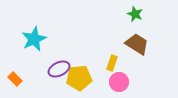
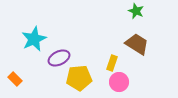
green star: moved 1 px right, 3 px up
purple ellipse: moved 11 px up
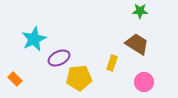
green star: moved 4 px right; rotated 21 degrees counterclockwise
pink circle: moved 25 px right
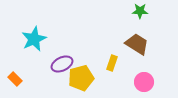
purple ellipse: moved 3 px right, 6 px down
yellow pentagon: moved 2 px right; rotated 10 degrees counterclockwise
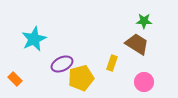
green star: moved 4 px right, 10 px down
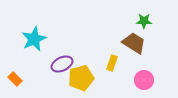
brown trapezoid: moved 3 px left, 1 px up
pink circle: moved 2 px up
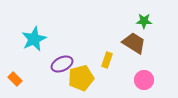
yellow rectangle: moved 5 px left, 3 px up
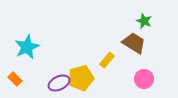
green star: rotated 21 degrees clockwise
cyan star: moved 7 px left, 8 px down
yellow rectangle: rotated 21 degrees clockwise
purple ellipse: moved 3 px left, 19 px down
pink circle: moved 1 px up
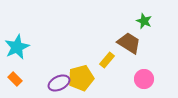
brown trapezoid: moved 5 px left
cyan star: moved 10 px left
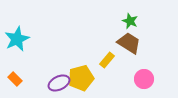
green star: moved 14 px left
cyan star: moved 8 px up
